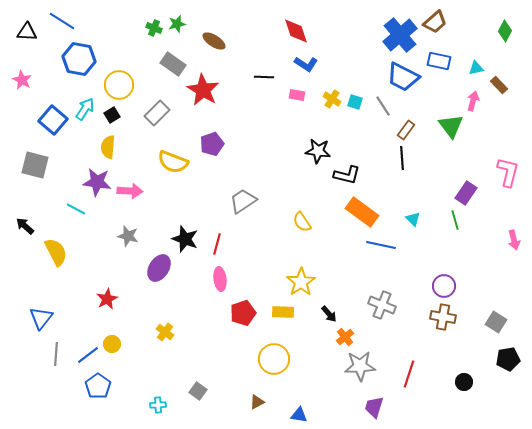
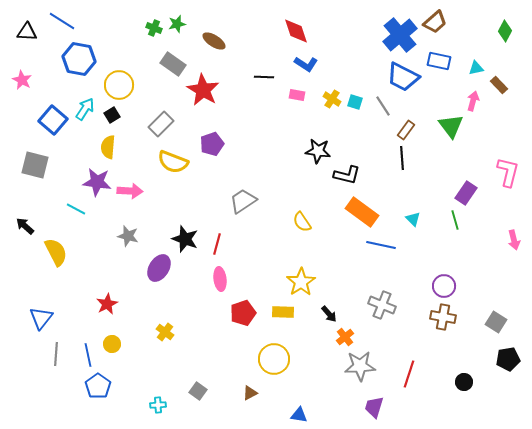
gray rectangle at (157, 113): moved 4 px right, 11 px down
red star at (107, 299): moved 5 px down
blue line at (88, 355): rotated 65 degrees counterclockwise
brown triangle at (257, 402): moved 7 px left, 9 px up
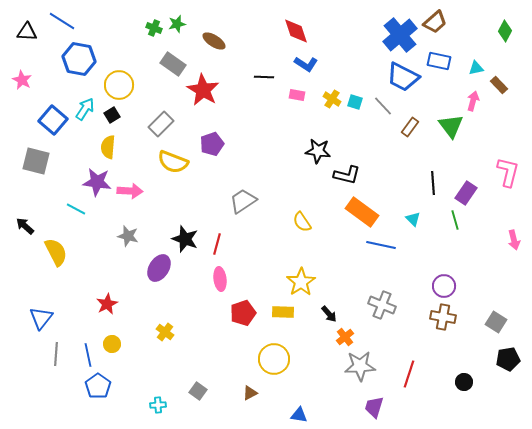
gray line at (383, 106): rotated 10 degrees counterclockwise
brown rectangle at (406, 130): moved 4 px right, 3 px up
black line at (402, 158): moved 31 px right, 25 px down
gray square at (35, 165): moved 1 px right, 4 px up
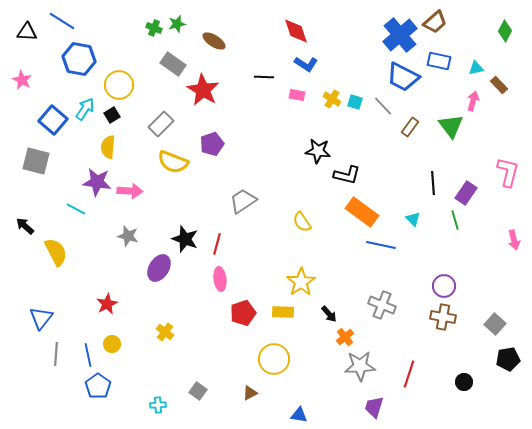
gray square at (496, 322): moved 1 px left, 2 px down; rotated 10 degrees clockwise
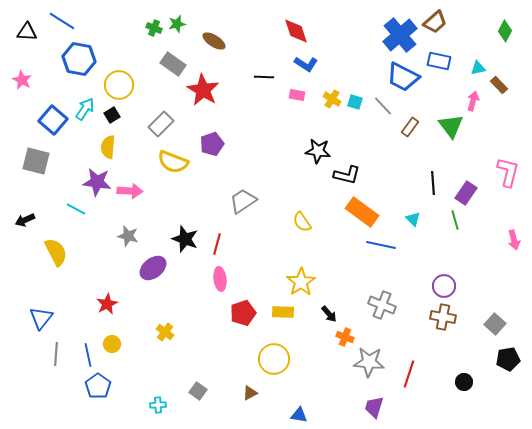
cyan triangle at (476, 68): moved 2 px right
black arrow at (25, 226): moved 6 px up; rotated 66 degrees counterclockwise
purple ellipse at (159, 268): moved 6 px left; rotated 20 degrees clockwise
orange cross at (345, 337): rotated 30 degrees counterclockwise
gray star at (360, 366): moved 9 px right, 4 px up; rotated 8 degrees clockwise
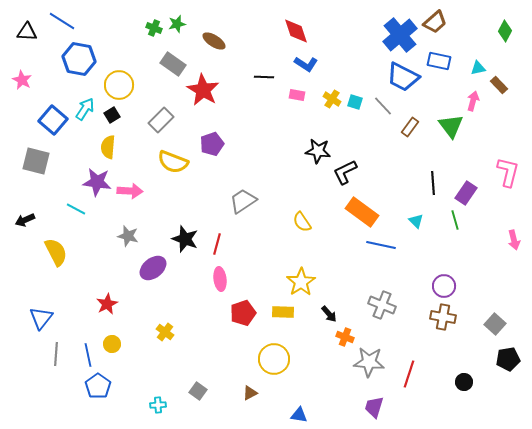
gray rectangle at (161, 124): moved 4 px up
black L-shape at (347, 175): moved 2 px left, 3 px up; rotated 140 degrees clockwise
cyan triangle at (413, 219): moved 3 px right, 2 px down
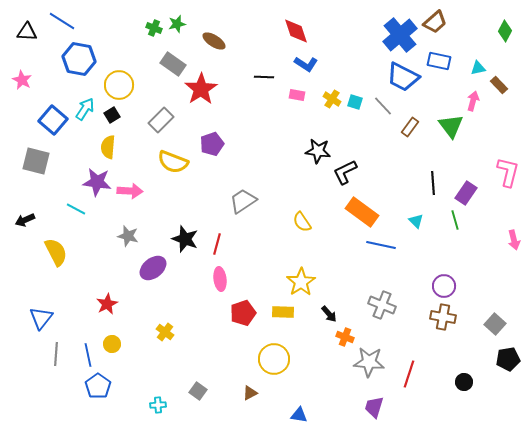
red star at (203, 90): moved 2 px left, 1 px up; rotated 8 degrees clockwise
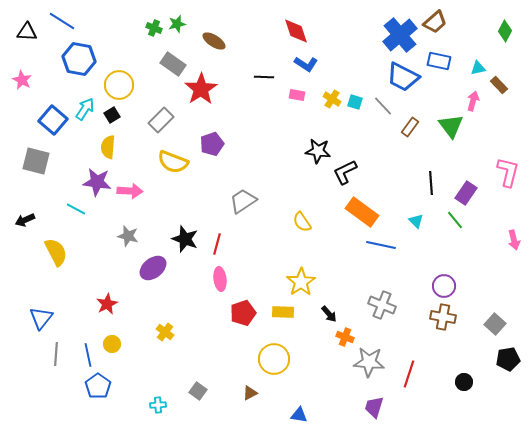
black line at (433, 183): moved 2 px left
green line at (455, 220): rotated 24 degrees counterclockwise
